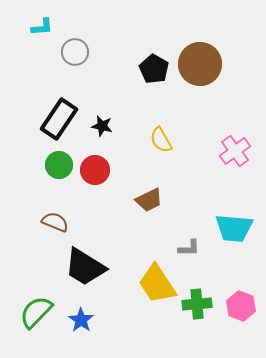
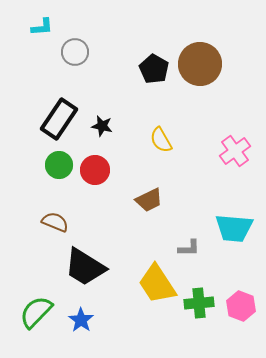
green cross: moved 2 px right, 1 px up
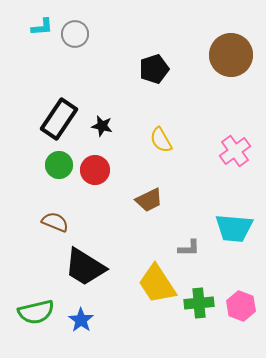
gray circle: moved 18 px up
brown circle: moved 31 px right, 9 px up
black pentagon: rotated 24 degrees clockwise
green semicircle: rotated 147 degrees counterclockwise
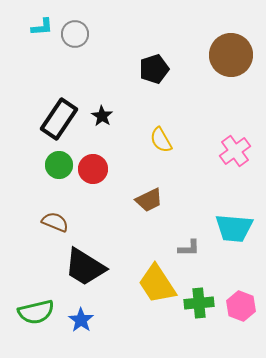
black star: moved 10 px up; rotated 20 degrees clockwise
red circle: moved 2 px left, 1 px up
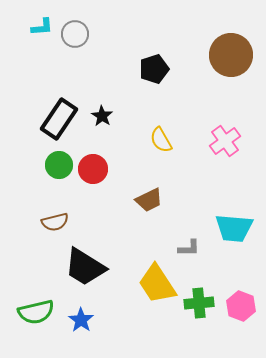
pink cross: moved 10 px left, 10 px up
brown semicircle: rotated 144 degrees clockwise
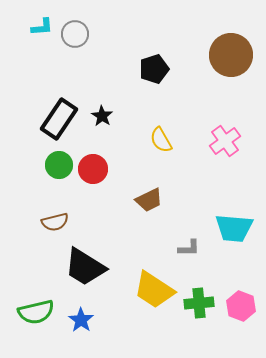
yellow trapezoid: moved 3 px left, 6 px down; rotated 24 degrees counterclockwise
